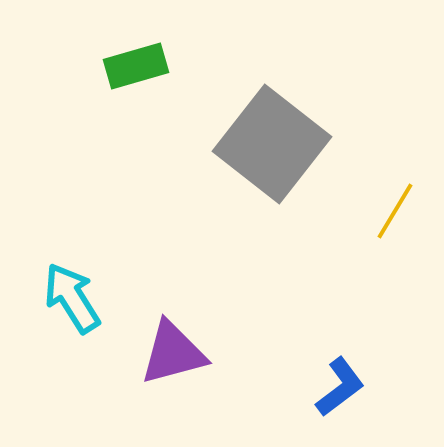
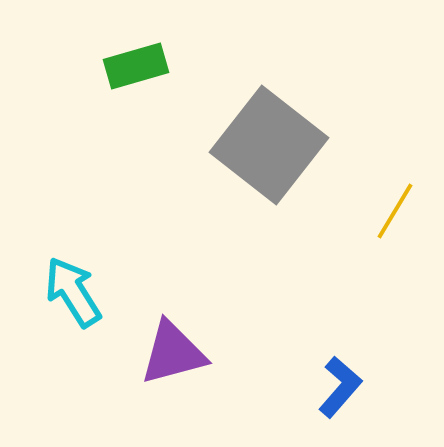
gray square: moved 3 px left, 1 px down
cyan arrow: moved 1 px right, 6 px up
blue L-shape: rotated 12 degrees counterclockwise
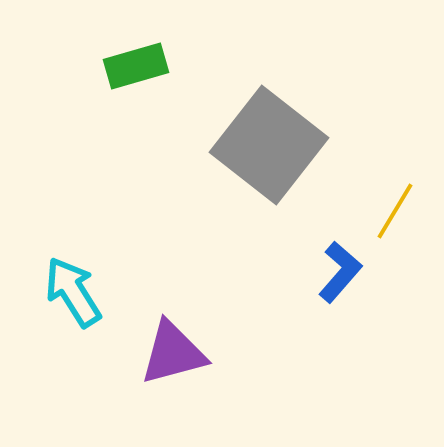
blue L-shape: moved 115 px up
